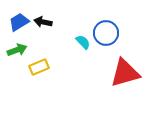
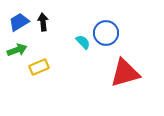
black arrow: rotated 72 degrees clockwise
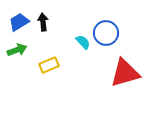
yellow rectangle: moved 10 px right, 2 px up
